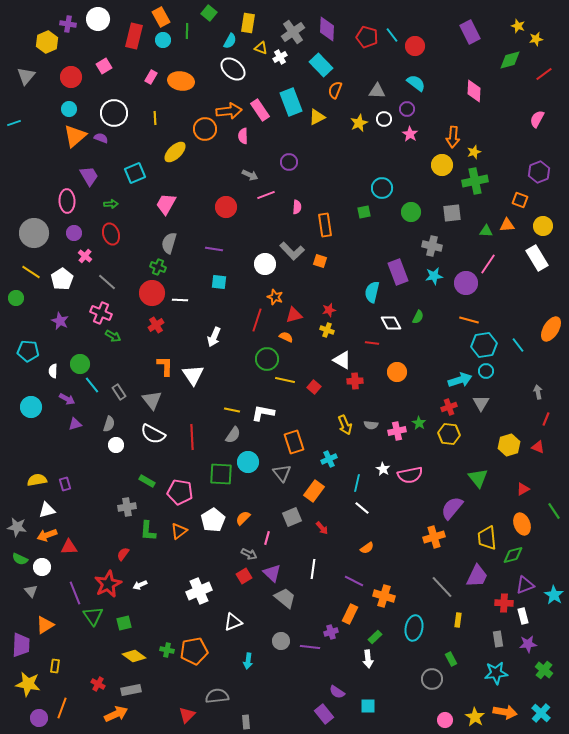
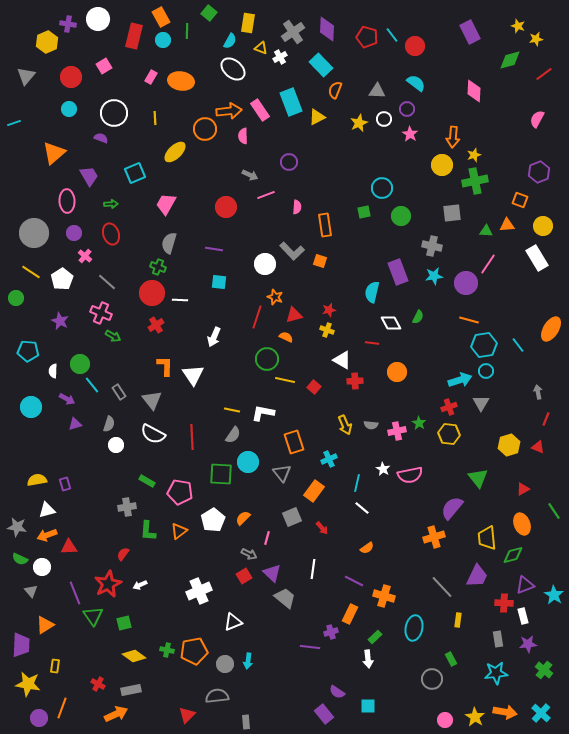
orange triangle at (75, 136): moved 21 px left, 17 px down
yellow star at (474, 152): moved 3 px down
green circle at (411, 212): moved 10 px left, 4 px down
red line at (257, 320): moved 3 px up
gray circle at (281, 641): moved 56 px left, 23 px down
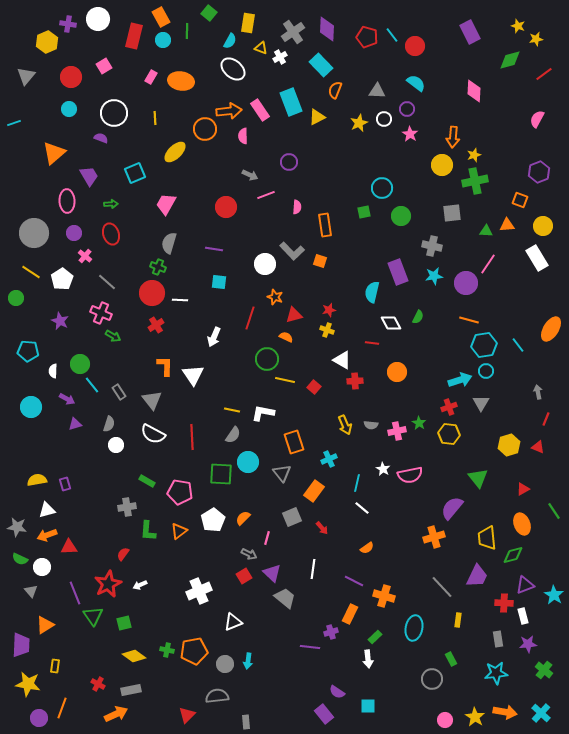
red line at (257, 317): moved 7 px left, 1 px down
